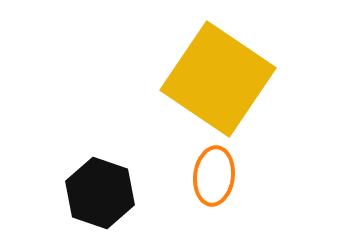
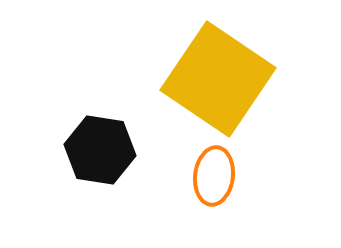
black hexagon: moved 43 px up; rotated 10 degrees counterclockwise
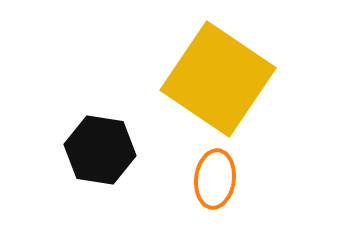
orange ellipse: moved 1 px right, 3 px down
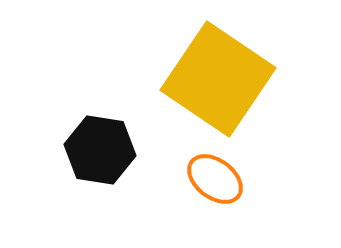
orange ellipse: rotated 60 degrees counterclockwise
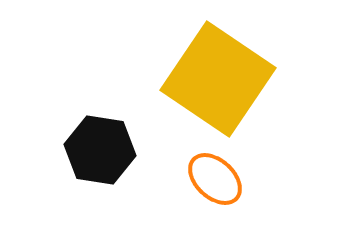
orange ellipse: rotated 6 degrees clockwise
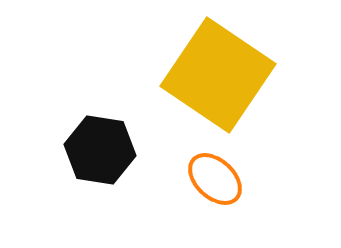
yellow square: moved 4 px up
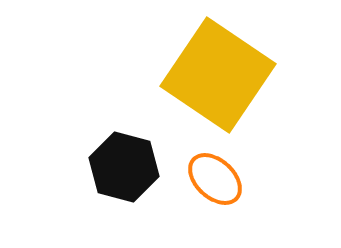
black hexagon: moved 24 px right, 17 px down; rotated 6 degrees clockwise
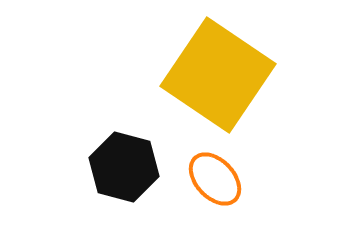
orange ellipse: rotated 4 degrees clockwise
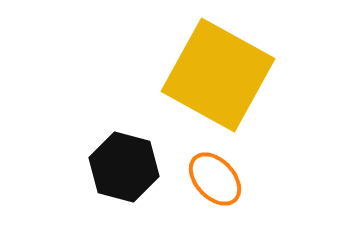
yellow square: rotated 5 degrees counterclockwise
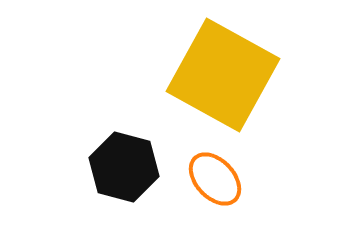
yellow square: moved 5 px right
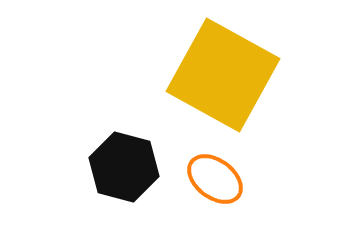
orange ellipse: rotated 10 degrees counterclockwise
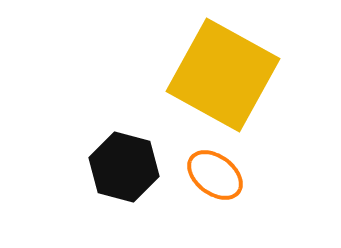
orange ellipse: moved 4 px up
